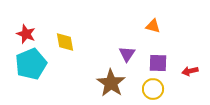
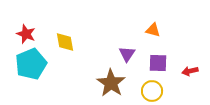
orange triangle: moved 4 px down
yellow circle: moved 1 px left, 2 px down
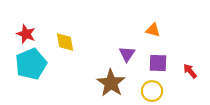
red arrow: rotated 63 degrees clockwise
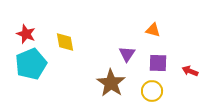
red arrow: rotated 28 degrees counterclockwise
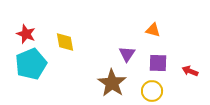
brown star: moved 1 px right
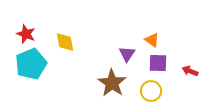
orange triangle: moved 1 px left, 10 px down; rotated 21 degrees clockwise
yellow circle: moved 1 px left
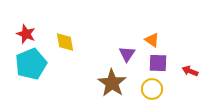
yellow circle: moved 1 px right, 2 px up
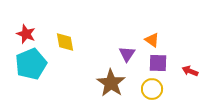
brown star: moved 1 px left
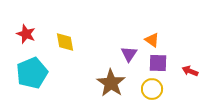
purple triangle: moved 2 px right
cyan pentagon: moved 1 px right, 9 px down
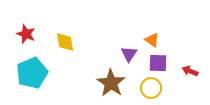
yellow circle: moved 1 px left, 1 px up
